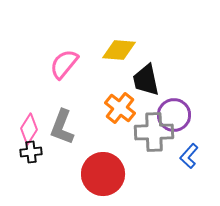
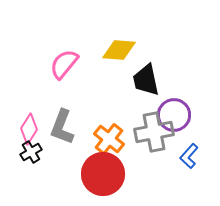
orange cross: moved 11 px left, 31 px down
gray cross: rotated 9 degrees counterclockwise
black cross: rotated 25 degrees counterclockwise
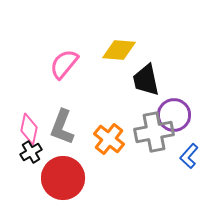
pink diamond: rotated 20 degrees counterclockwise
red circle: moved 40 px left, 4 px down
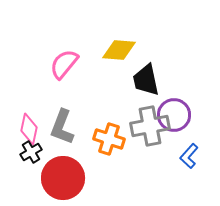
gray cross: moved 4 px left, 6 px up
orange cross: rotated 20 degrees counterclockwise
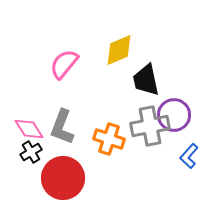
yellow diamond: rotated 28 degrees counterclockwise
pink diamond: rotated 44 degrees counterclockwise
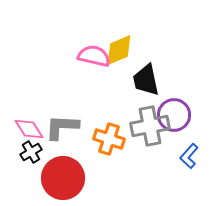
pink semicircle: moved 30 px right, 8 px up; rotated 64 degrees clockwise
gray L-shape: rotated 72 degrees clockwise
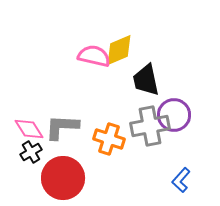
blue L-shape: moved 8 px left, 24 px down
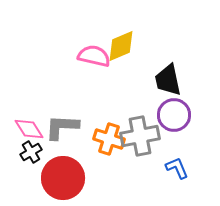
yellow diamond: moved 2 px right, 4 px up
black trapezoid: moved 22 px right
gray cross: moved 10 px left, 10 px down
blue L-shape: moved 4 px left, 12 px up; rotated 115 degrees clockwise
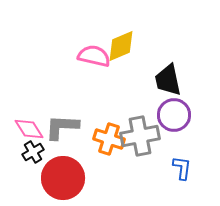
black cross: moved 2 px right
blue L-shape: moved 5 px right; rotated 30 degrees clockwise
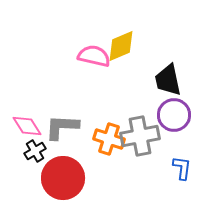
pink diamond: moved 2 px left, 3 px up
black cross: moved 2 px right, 1 px up
